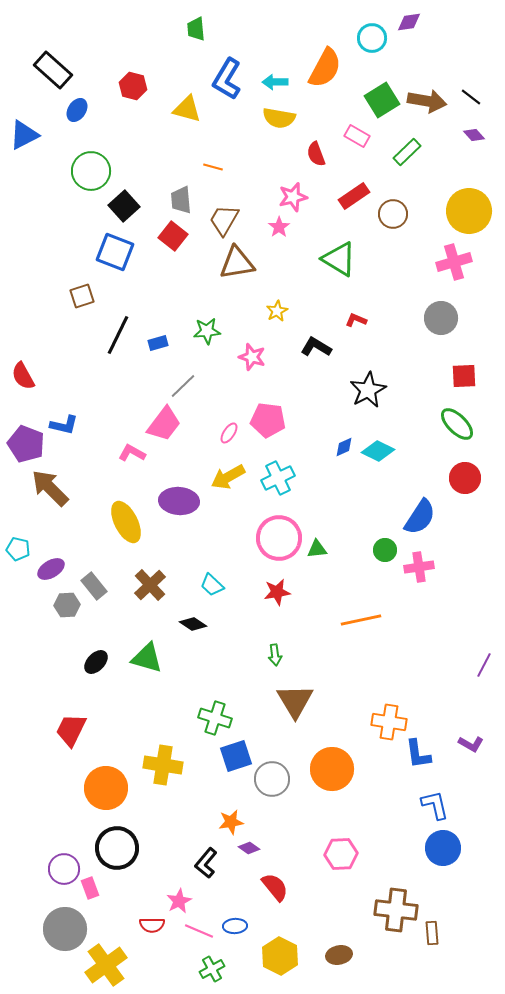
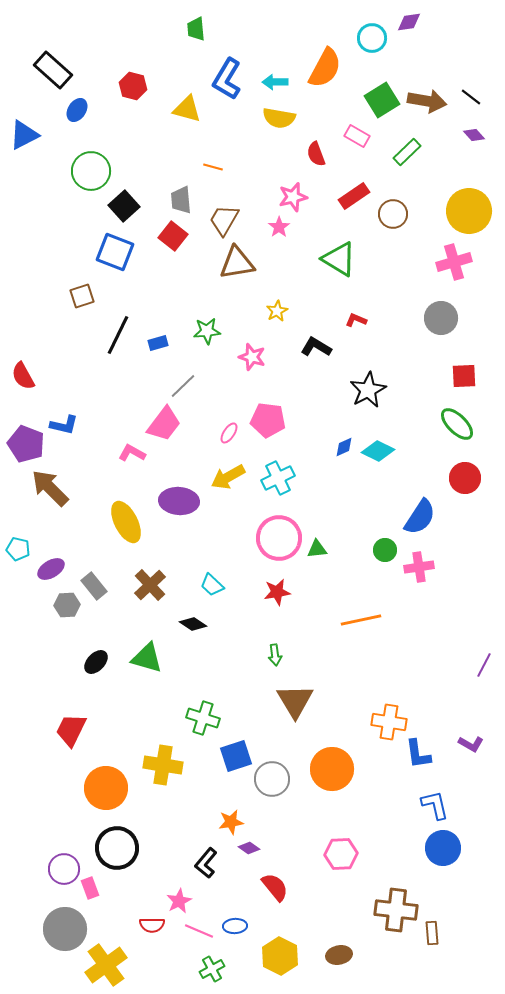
green cross at (215, 718): moved 12 px left
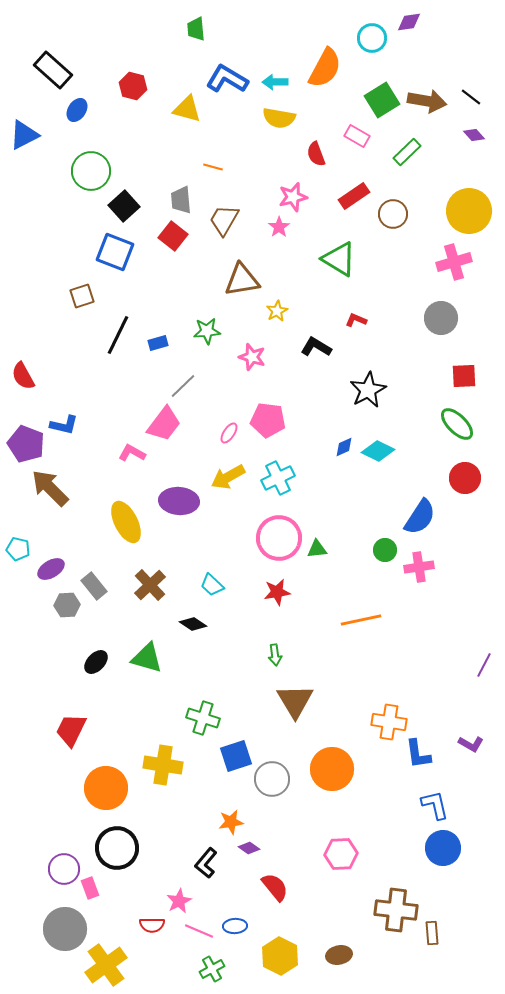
blue L-shape at (227, 79): rotated 90 degrees clockwise
brown triangle at (237, 263): moved 5 px right, 17 px down
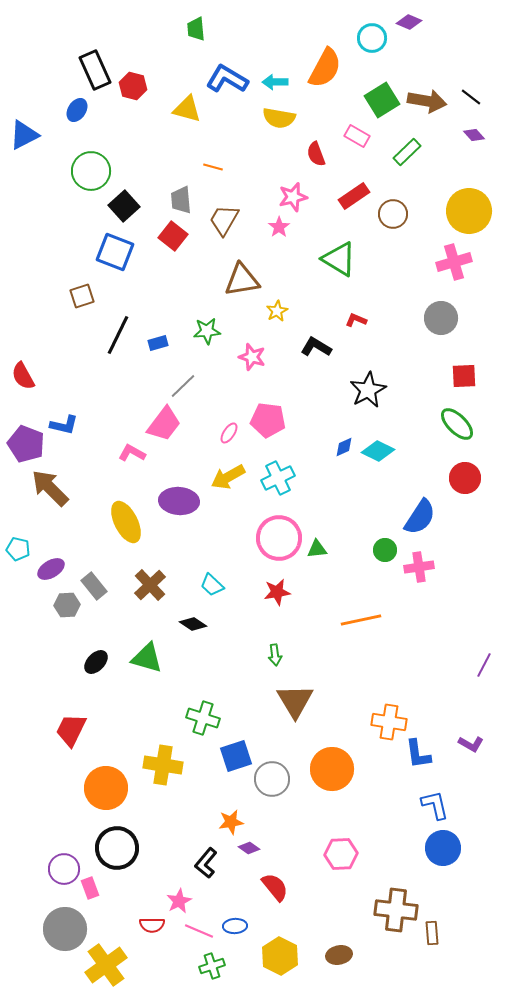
purple diamond at (409, 22): rotated 30 degrees clockwise
black rectangle at (53, 70): moved 42 px right; rotated 24 degrees clockwise
green cross at (212, 969): moved 3 px up; rotated 10 degrees clockwise
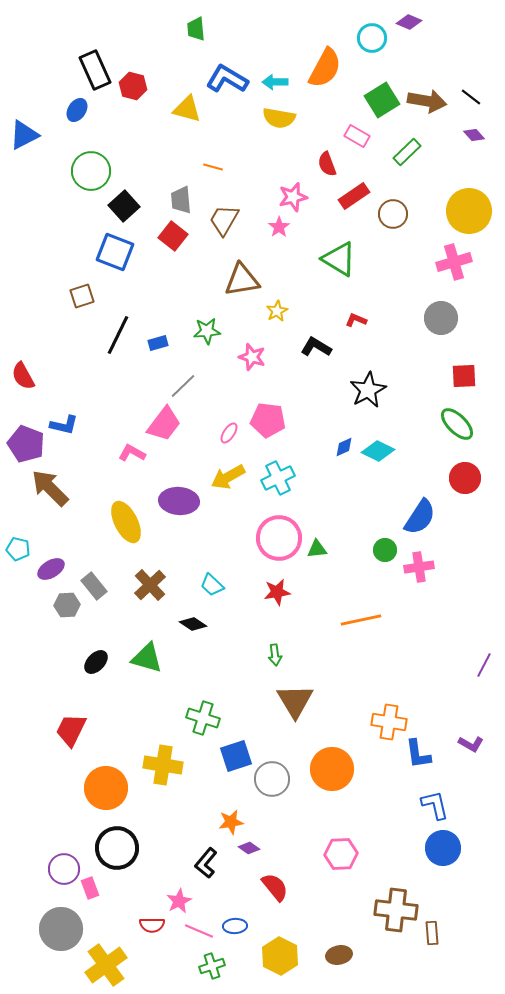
red semicircle at (316, 154): moved 11 px right, 10 px down
gray circle at (65, 929): moved 4 px left
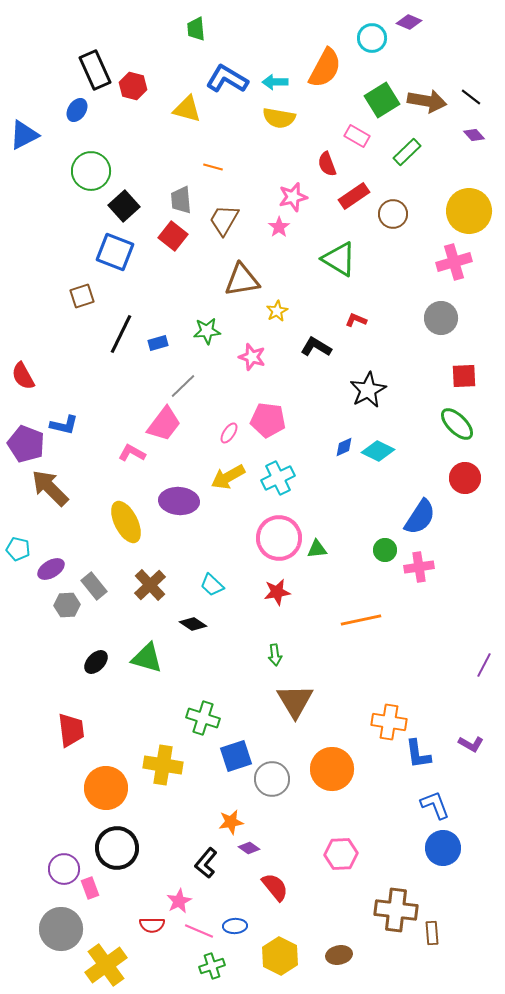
black line at (118, 335): moved 3 px right, 1 px up
red trapezoid at (71, 730): rotated 147 degrees clockwise
blue L-shape at (435, 805): rotated 8 degrees counterclockwise
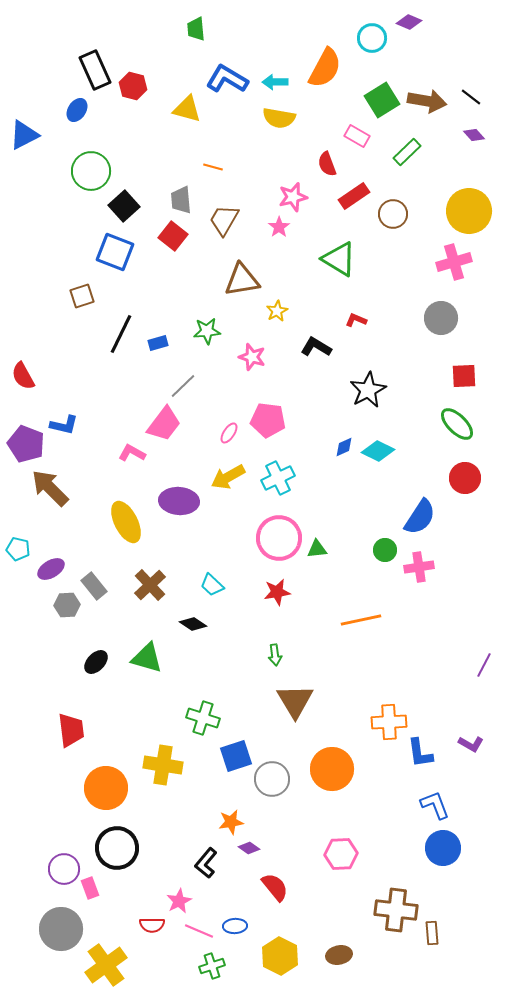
orange cross at (389, 722): rotated 12 degrees counterclockwise
blue L-shape at (418, 754): moved 2 px right, 1 px up
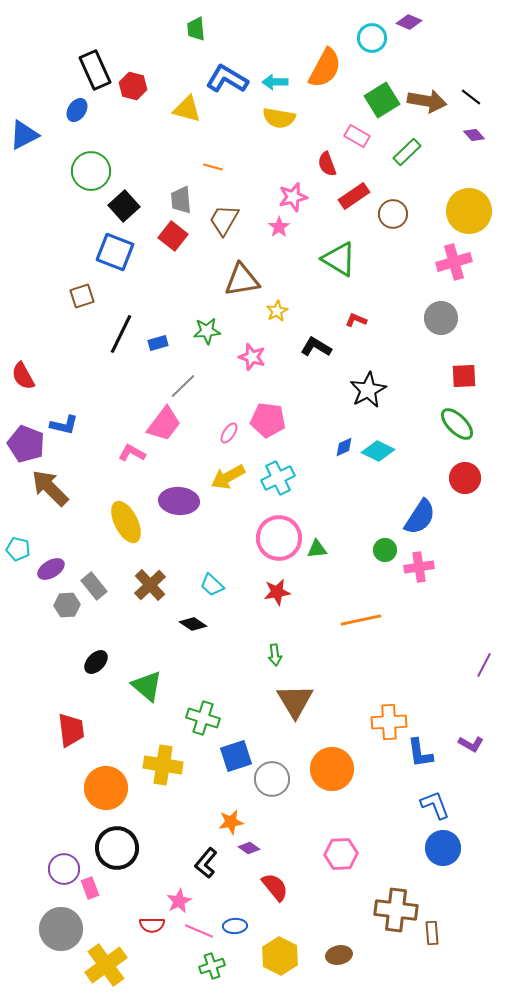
green triangle at (147, 658): moved 28 px down; rotated 24 degrees clockwise
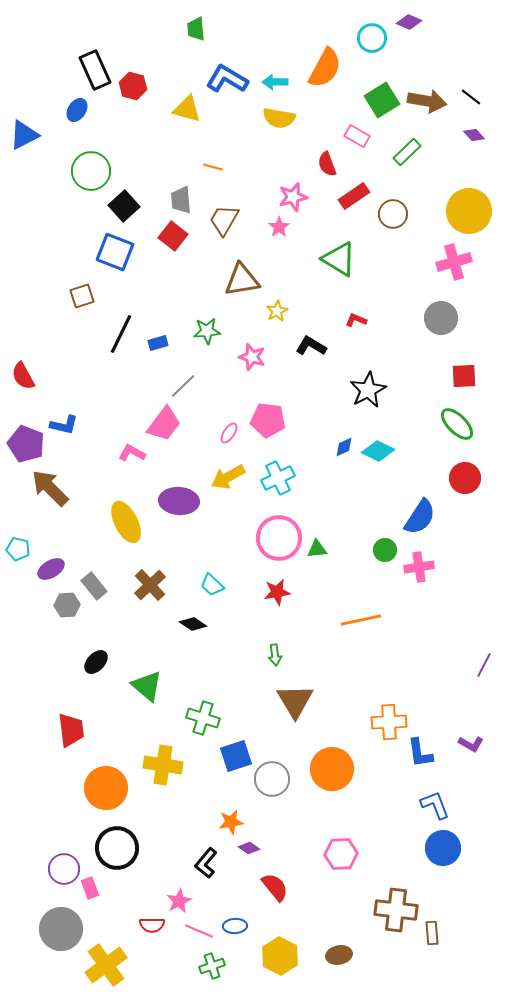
black L-shape at (316, 347): moved 5 px left, 1 px up
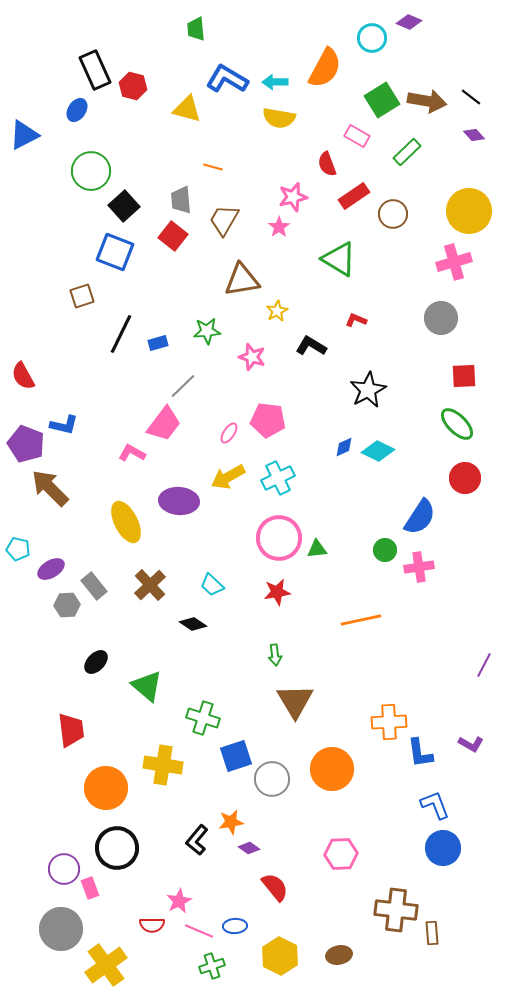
black L-shape at (206, 863): moved 9 px left, 23 px up
